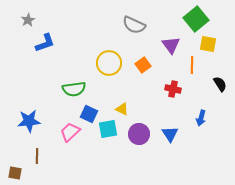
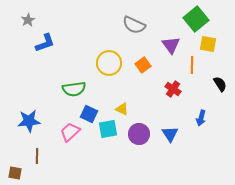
red cross: rotated 21 degrees clockwise
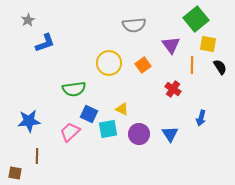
gray semicircle: rotated 30 degrees counterclockwise
black semicircle: moved 17 px up
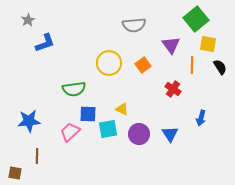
blue square: moved 1 px left; rotated 24 degrees counterclockwise
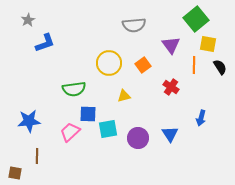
orange line: moved 2 px right
red cross: moved 2 px left, 2 px up
yellow triangle: moved 2 px right, 13 px up; rotated 40 degrees counterclockwise
purple circle: moved 1 px left, 4 px down
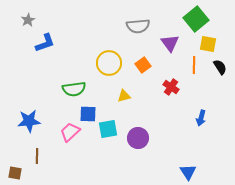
gray semicircle: moved 4 px right, 1 px down
purple triangle: moved 1 px left, 2 px up
blue triangle: moved 18 px right, 38 px down
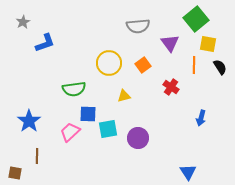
gray star: moved 5 px left, 2 px down
blue star: rotated 30 degrees counterclockwise
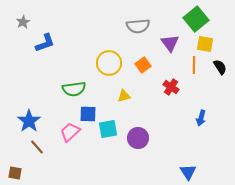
yellow square: moved 3 px left
brown line: moved 9 px up; rotated 42 degrees counterclockwise
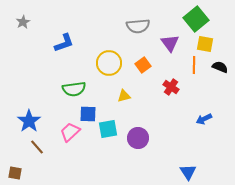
blue L-shape: moved 19 px right
black semicircle: rotated 35 degrees counterclockwise
blue arrow: moved 3 px right, 1 px down; rotated 49 degrees clockwise
